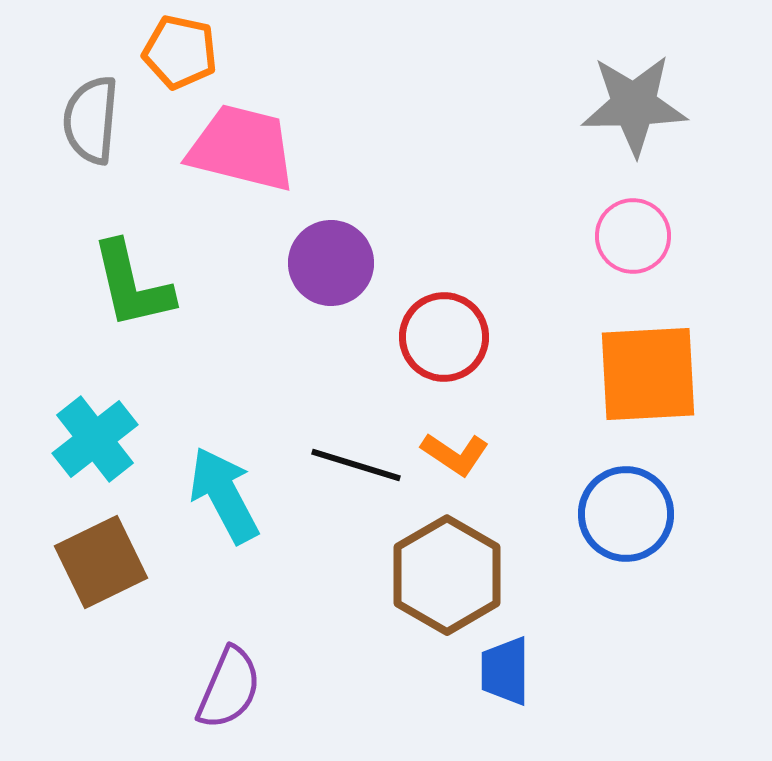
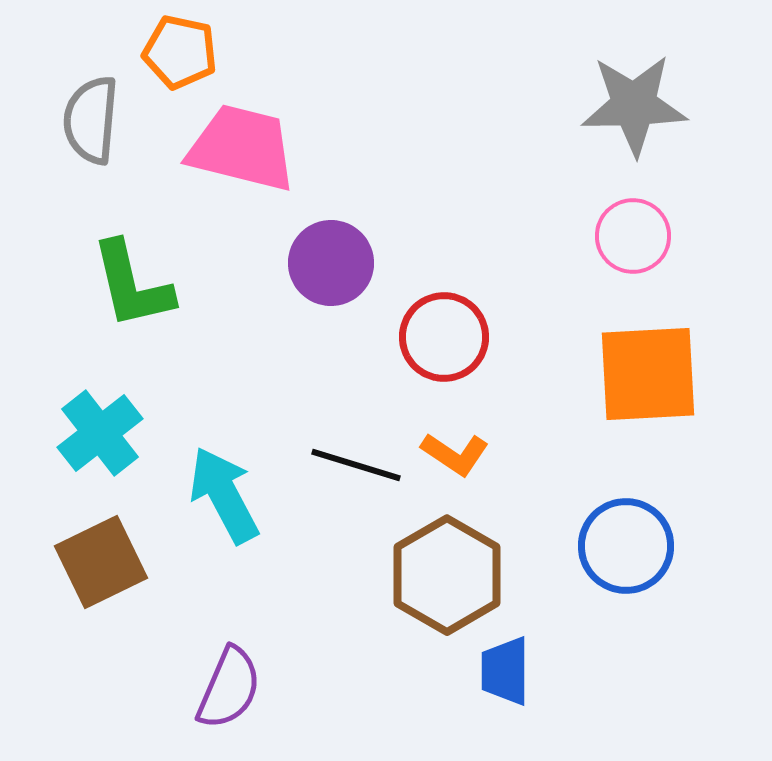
cyan cross: moved 5 px right, 6 px up
blue circle: moved 32 px down
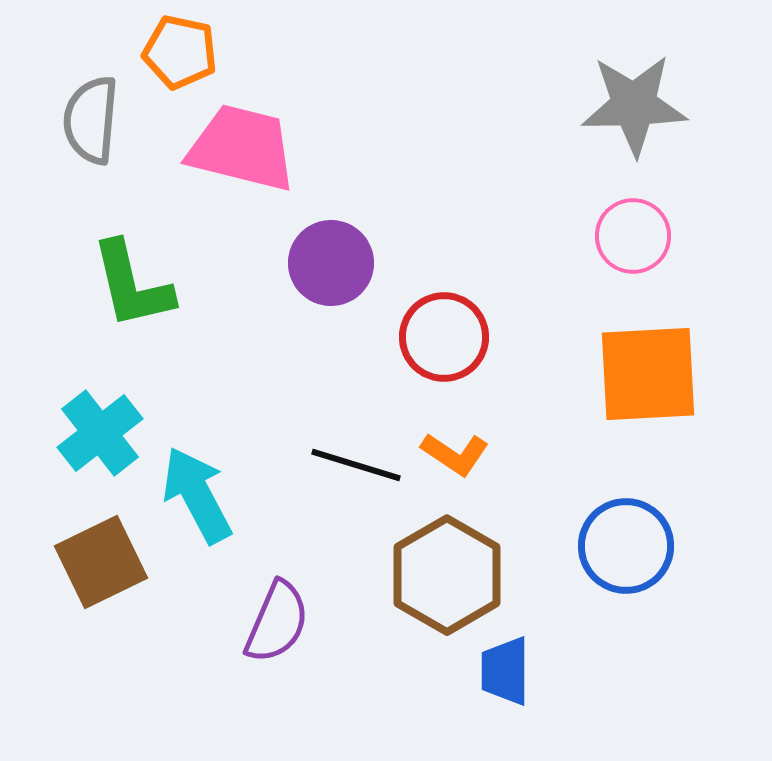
cyan arrow: moved 27 px left
purple semicircle: moved 48 px right, 66 px up
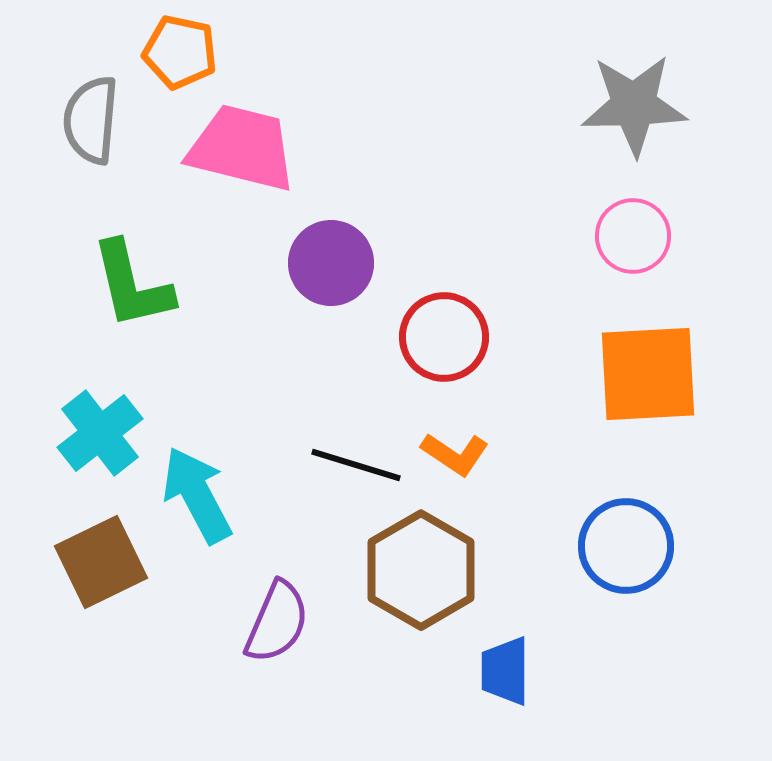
brown hexagon: moved 26 px left, 5 px up
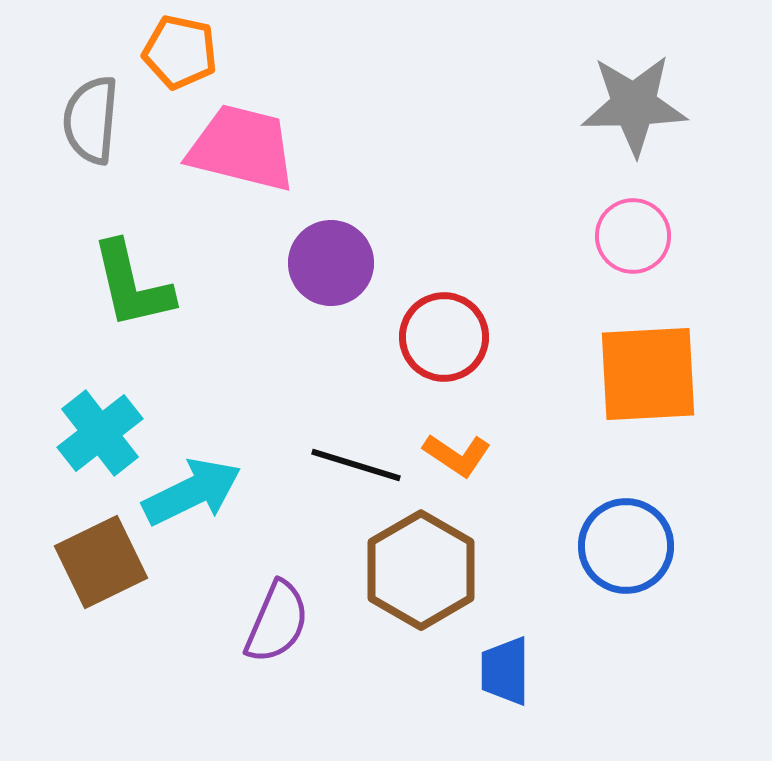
orange L-shape: moved 2 px right, 1 px down
cyan arrow: moved 5 px left, 3 px up; rotated 92 degrees clockwise
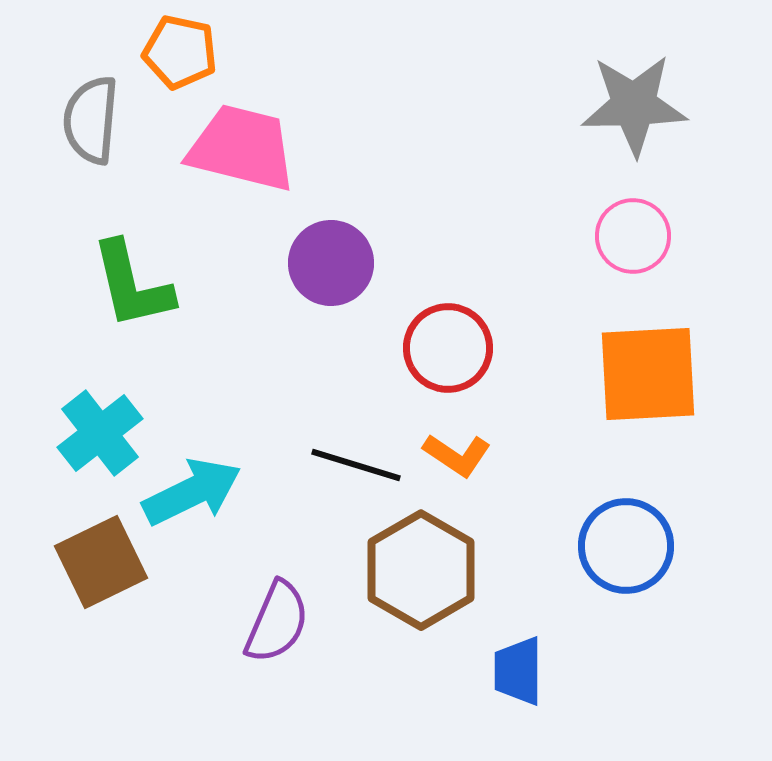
red circle: moved 4 px right, 11 px down
blue trapezoid: moved 13 px right
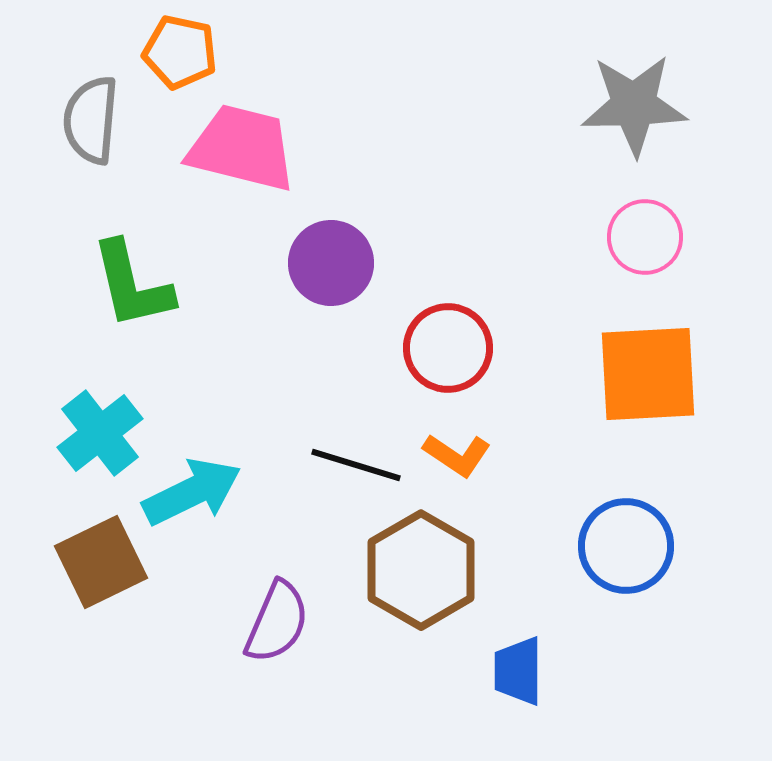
pink circle: moved 12 px right, 1 px down
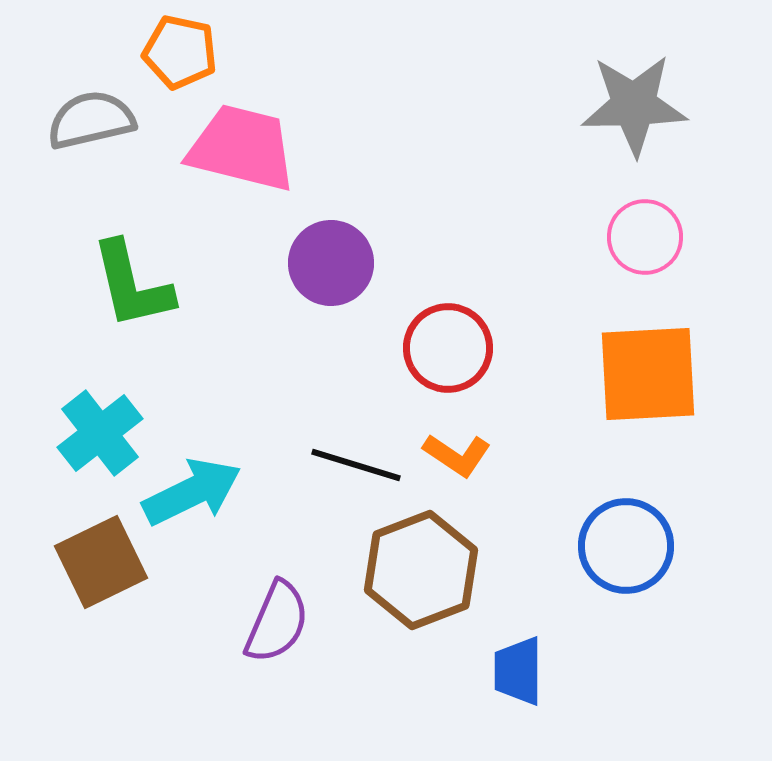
gray semicircle: rotated 72 degrees clockwise
brown hexagon: rotated 9 degrees clockwise
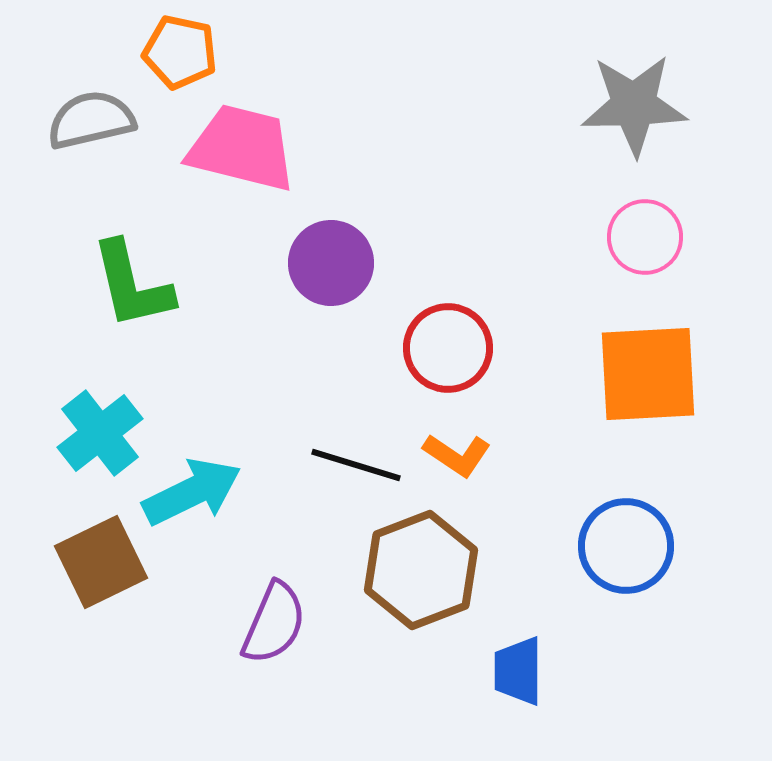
purple semicircle: moved 3 px left, 1 px down
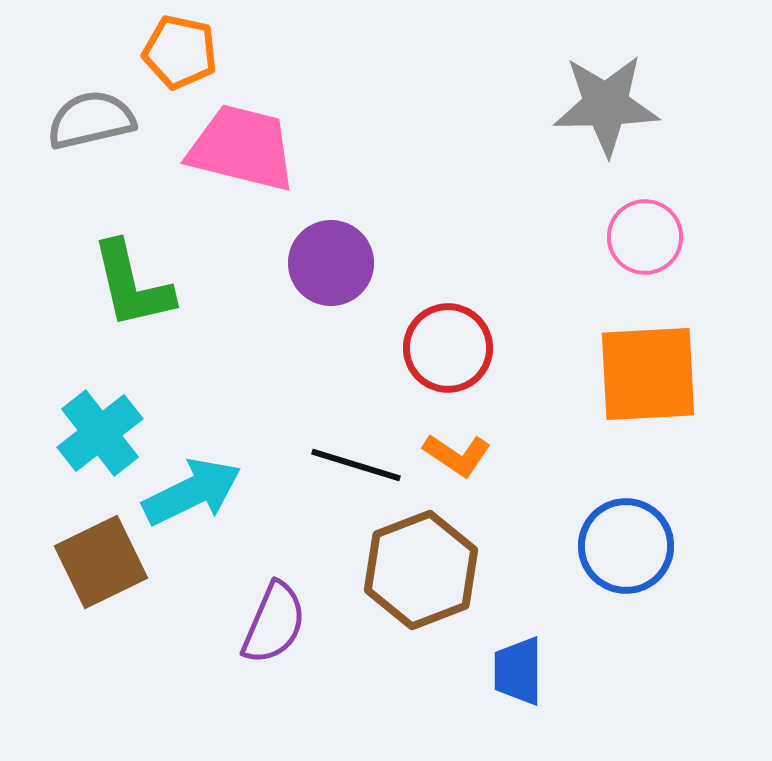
gray star: moved 28 px left
